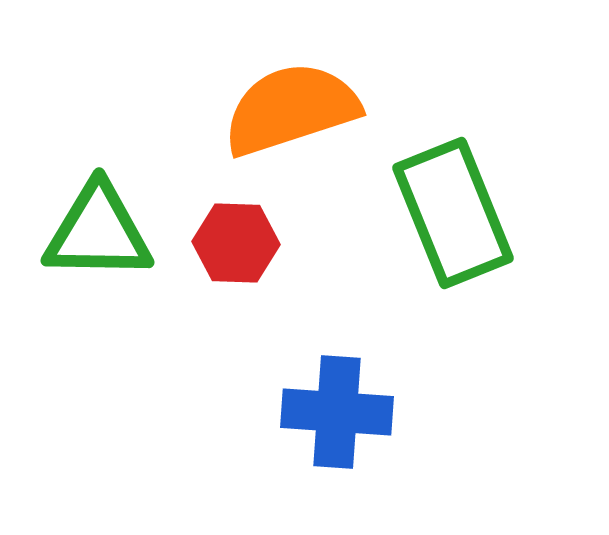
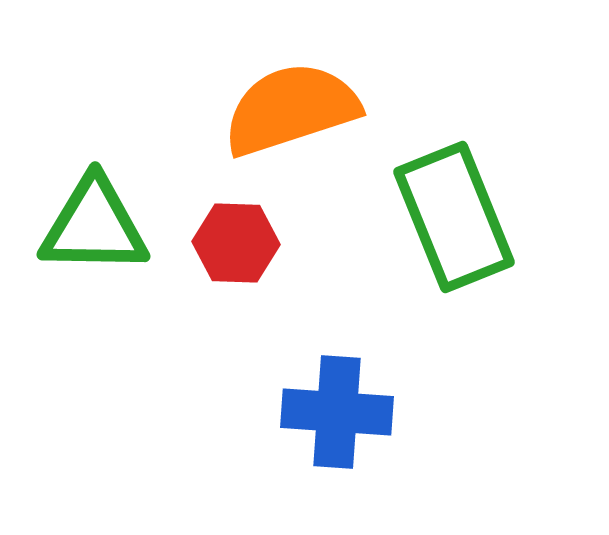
green rectangle: moved 1 px right, 4 px down
green triangle: moved 4 px left, 6 px up
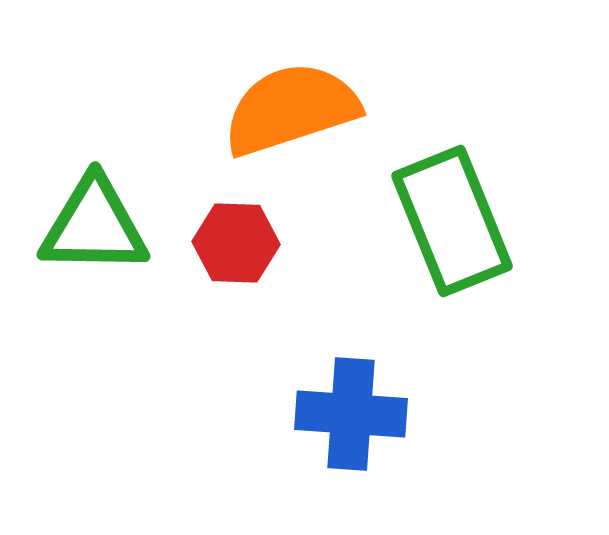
green rectangle: moved 2 px left, 4 px down
blue cross: moved 14 px right, 2 px down
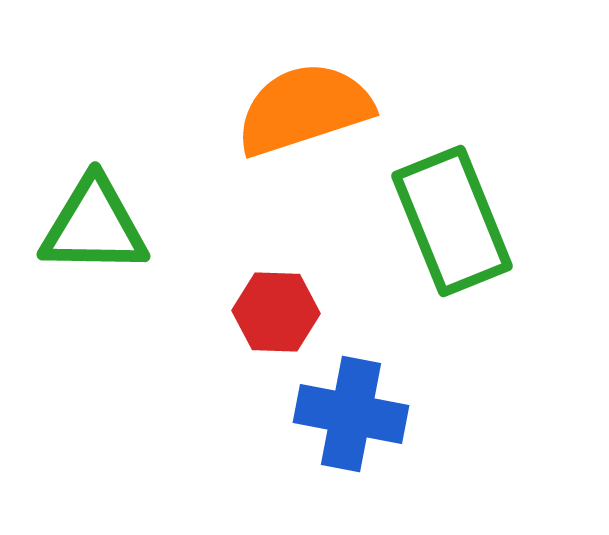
orange semicircle: moved 13 px right
red hexagon: moved 40 px right, 69 px down
blue cross: rotated 7 degrees clockwise
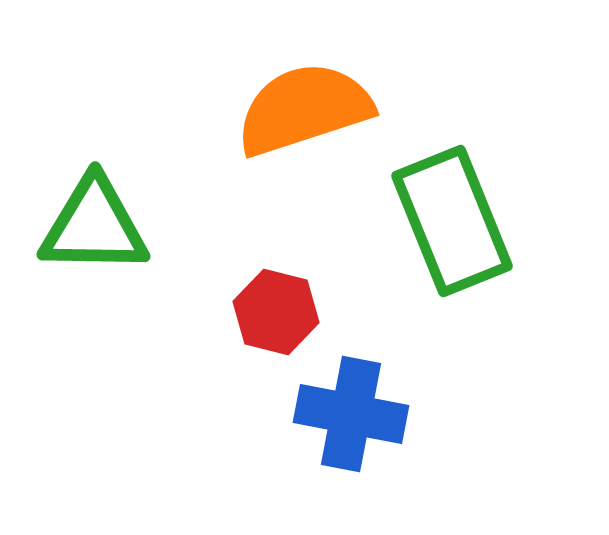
red hexagon: rotated 12 degrees clockwise
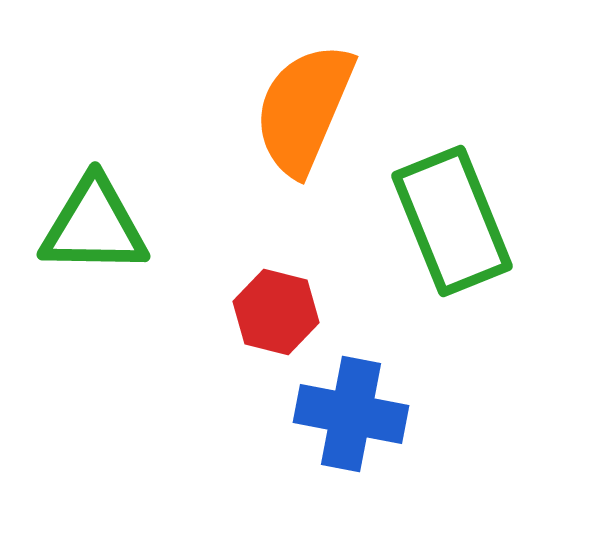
orange semicircle: rotated 49 degrees counterclockwise
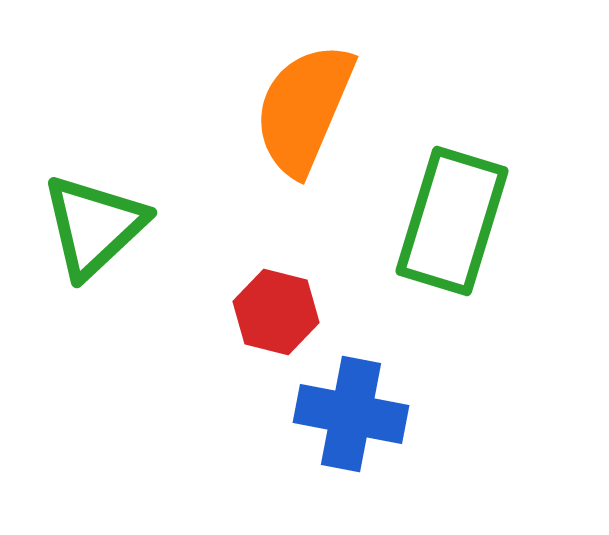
green rectangle: rotated 39 degrees clockwise
green triangle: rotated 44 degrees counterclockwise
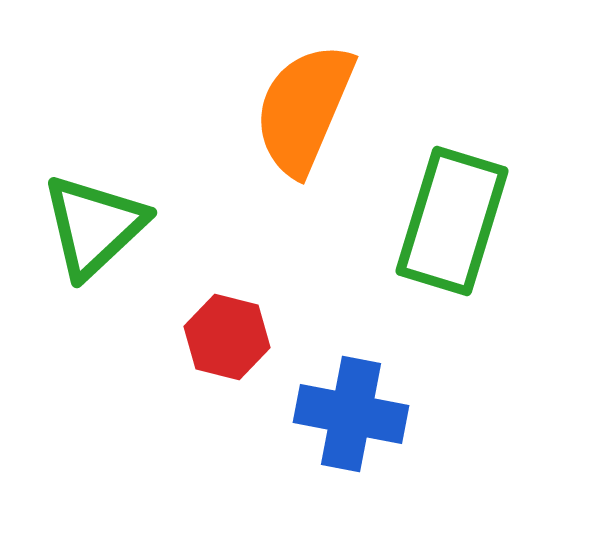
red hexagon: moved 49 px left, 25 px down
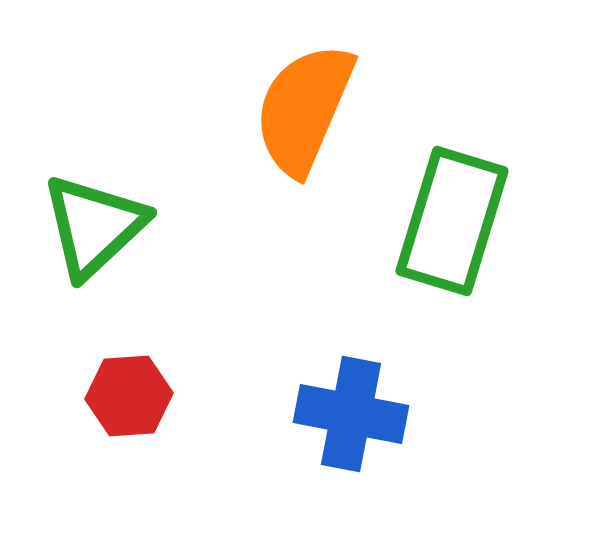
red hexagon: moved 98 px left, 59 px down; rotated 18 degrees counterclockwise
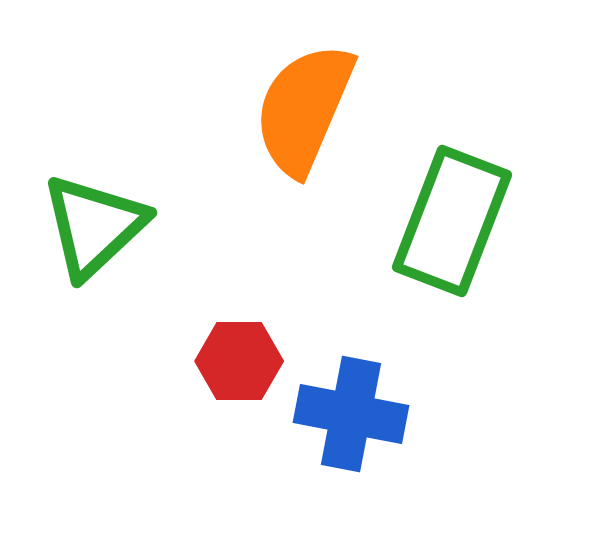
green rectangle: rotated 4 degrees clockwise
red hexagon: moved 110 px right, 35 px up; rotated 4 degrees clockwise
